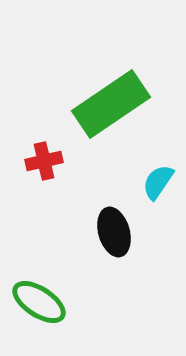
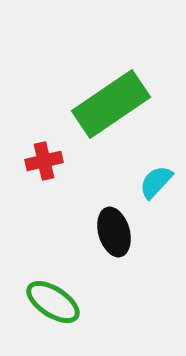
cyan semicircle: moved 2 px left; rotated 9 degrees clockwise
green ellipse: moved 14 px right
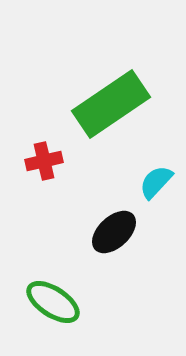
black ellipse: rotated 63 degrees clockwise
